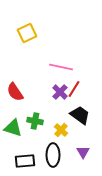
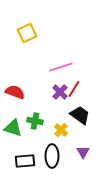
pink line: rotated 30 degrees counterclockwise
red semicircle: rotated 144 degrees clockwise
black ellipse: moved 1 px left, 1 px down
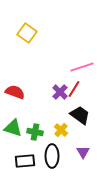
yellow square: rotated 30 degrees counterclockwise
pink line: moved 21 px right
green cross: moved 11 px down
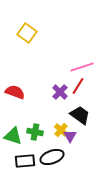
red line: moved 4 px right, 3 px up
green triangle: moved 8 px down
purple triangle: moved 13 px left, 16 px up
black ellipse: moved 1 px down; rotated 70 degrees clockwise
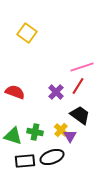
purple cross: moved 4 px left
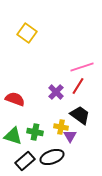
red semicircle: moved 7 px down
yellow cross: moved 3 px up; rotated 32 degrees counterclockwise
black rectangle: rotated 36 degrees counterclockwise
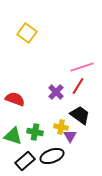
black ellipse: moved 1 px up
